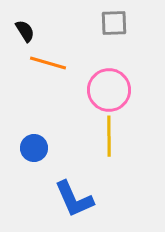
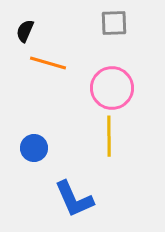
black semicircle: rotated 125 degrees counterclockwise
pink circle: moved 3 px right, 2 px up
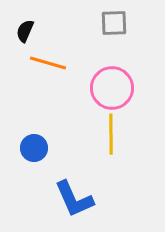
yellow line: moved 2 px right, 2 px up
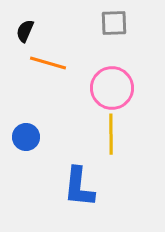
blue circle: moved 8 px left, 11 px up
blue L-shape: moved 5 px right, 12 px up; rotated 30 degrees clockwise
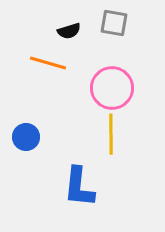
gray square: rotated 12 degrees clockwise
black semicircle: moved 44 px right; rotated 130 degrees counterclockwise
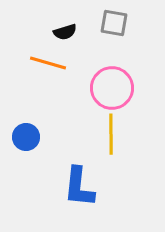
black semicircle: moved 4 px left, 1 px down
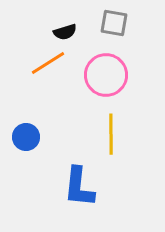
orange line: rotated 48 degrees counterclockwise
pink circle: moved 6 px left, 13 px up
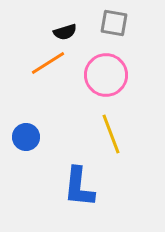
yellow line: rotated 21 degrees counterclockwise
